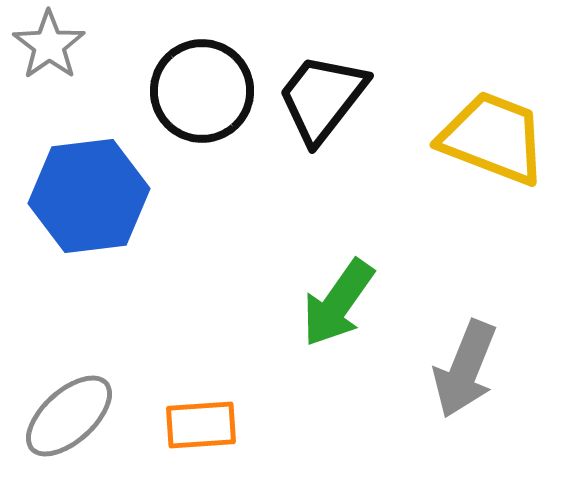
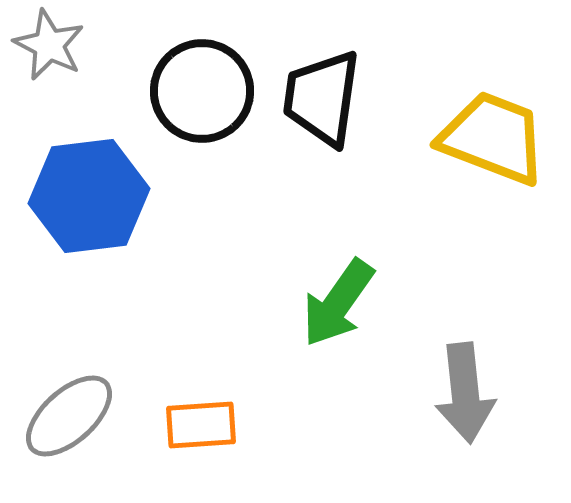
gray star: rotated 10 degrees counterclockwise
black trapezoid: rotated 30 degrees counterclockwise
gray arrow: moved 24 px down; rotated 28 degrees counterclockwise
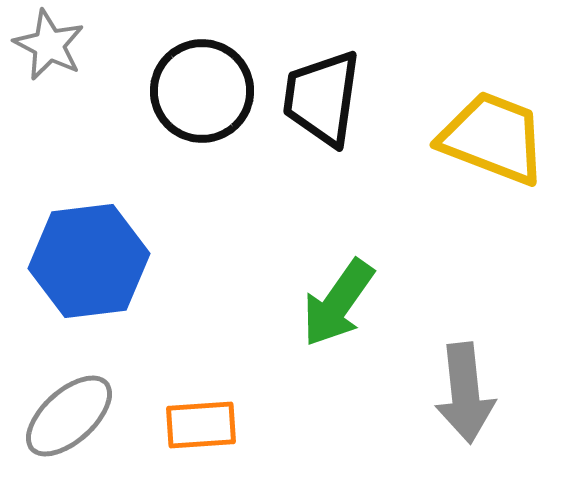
blue hexagon: moved 65 px down
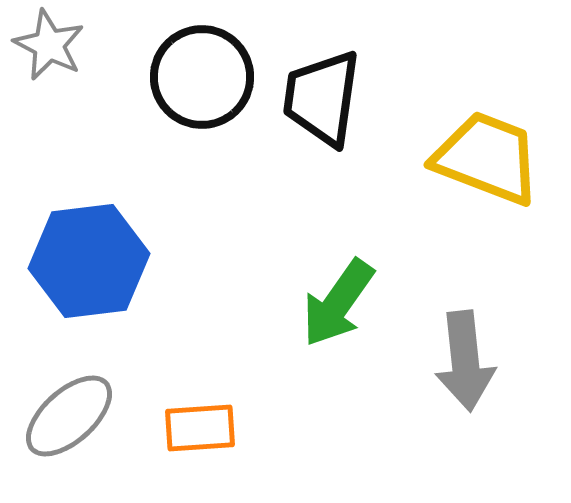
black circle: moved 14 px up
yellow trapezoid: moved 6 px left, 20 px down
gray arrow: moved 32 px up
orange rectangle: moved 1 px left, 3 px down
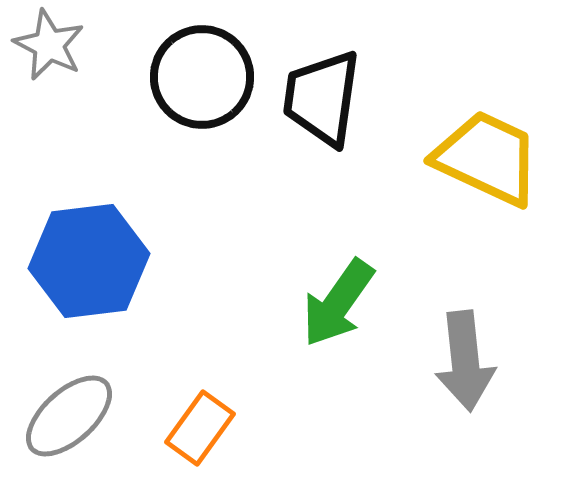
yellow trapezoid: rotated 4 degrees clockwise
orange rectangle: rotated 50 degrees counterclockwise
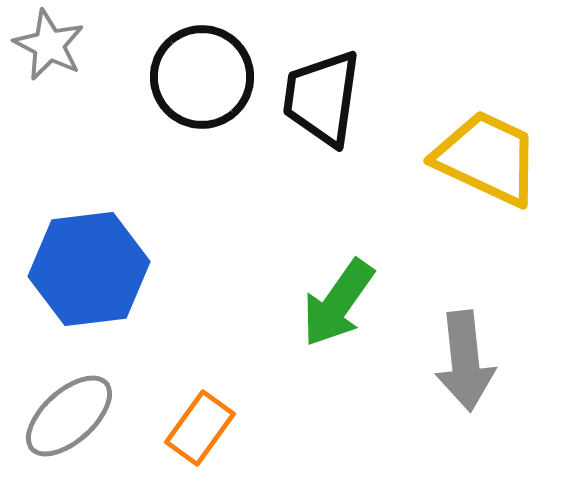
blue hexagon: moved 8 px down
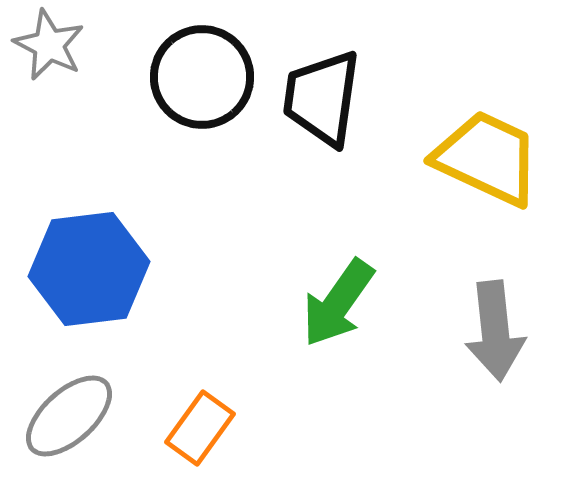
gray arrow: moved 30 px right, 30 px up
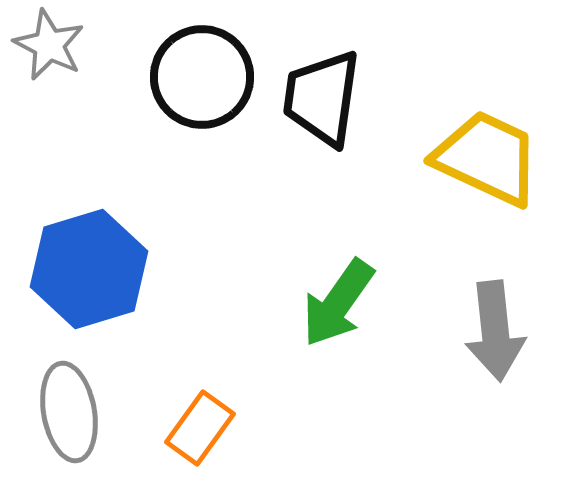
blue hexagon: rotated 10 degrees counterclockwise
gray ellipse: moved 4 px up; rotated 58 degrees counterclockwise
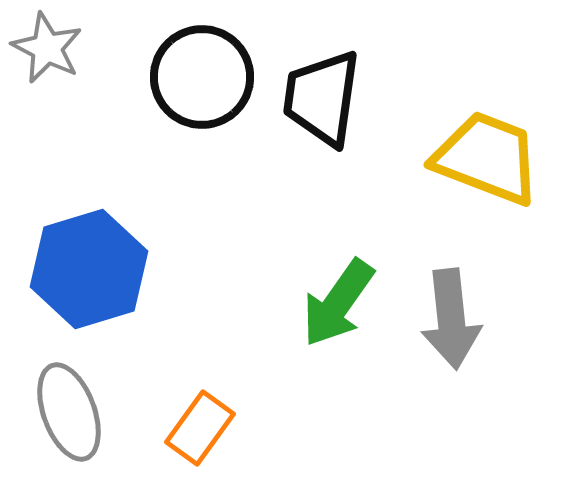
gray star: moved 2 px left, 3 px down
yellow trapezoid: rotated 4 degrees counterclockwise
gray arrow: moved 44 px left, 12 px up
gray ellipse: rotated 10 degrees counterclockwise
